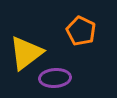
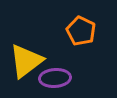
yellow triangle: moved 8 px down
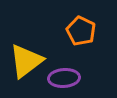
purple ellipse: moved 9 px right
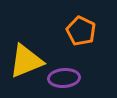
yellow triangle: rotated 15 degrees clockwise
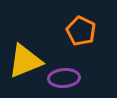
yellow triangle: moved 1 px left
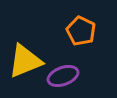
purple ellipse: moved 1 px left, 2 px up; rotated 16 degrees counterclockwise
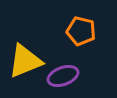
orange pentagon: rotated 12 degrees counterclockwise
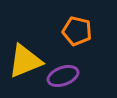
orange pentagon: moved 4 px left
